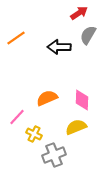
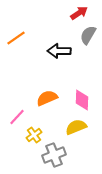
black arrow: moved 4 px down
yellow cross: moved 1 px down; rotated 28 degrees clockwise
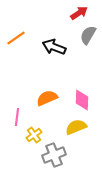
black arrow: moved 5 px left, 4 px up; rotated 20 degrees clockwise
pink line: rotated 36 degrees counterclockwise
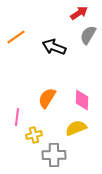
orange line: moved 1 px up
orange semicircle: rotated 35 degrees counterclockwise
yellow semicircle: moved 1 px down
yellow cross: rotated 21 degrees clockwise
gray cross: rotated 20 degrees clockwise
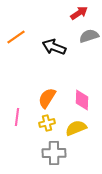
gray semicircle: moved 1 px right, 1 px down; rotated 42 degrees clockwise
yellow cross: moved 13 px right, 12 px up
gray cross: moved 2 px up
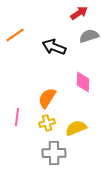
orange line: moved 1 px left, 2 px up
pink diamond: moved 1 px right, 18 px up
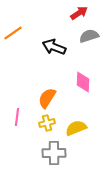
orange line: moved 2 px left, 2 px up
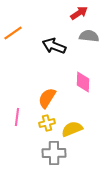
gray semicircle: rotated 24 degrees clockwise
black arrow: moved 1 px up
yellow semicircle: moved 4 px left, 1 px down
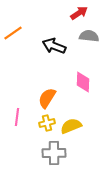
yellow semicircle: moved 1 px left, 3 px up
